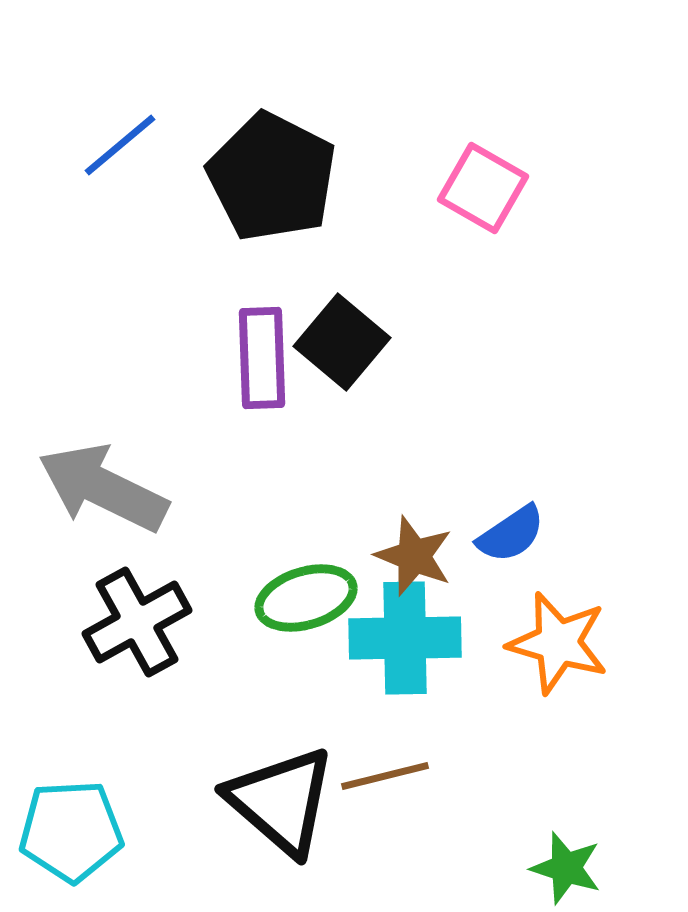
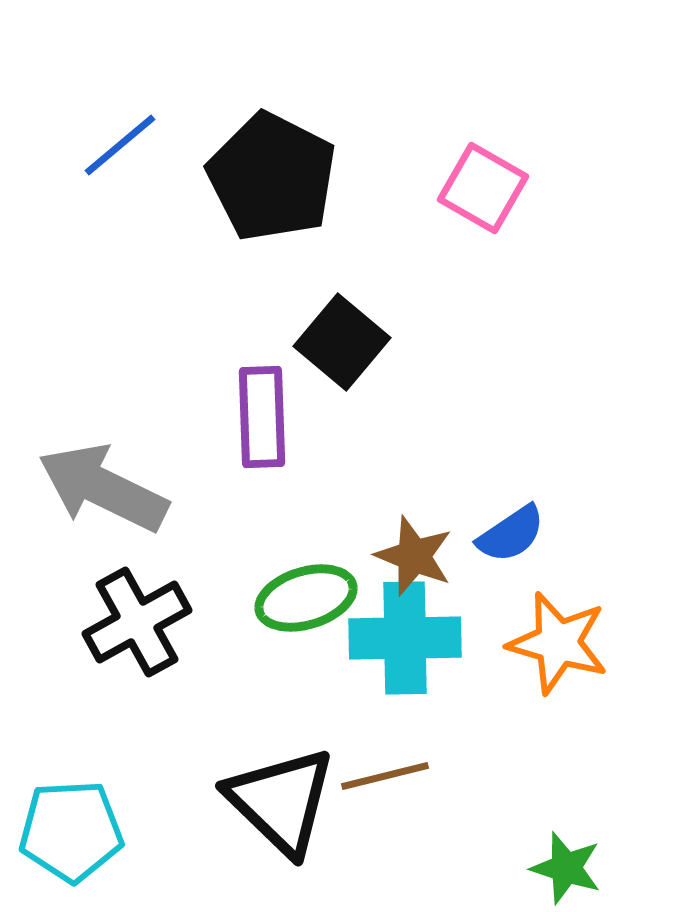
purple rectangle: moved 59 px down
black triangle: rotated 3 degrees clockwise
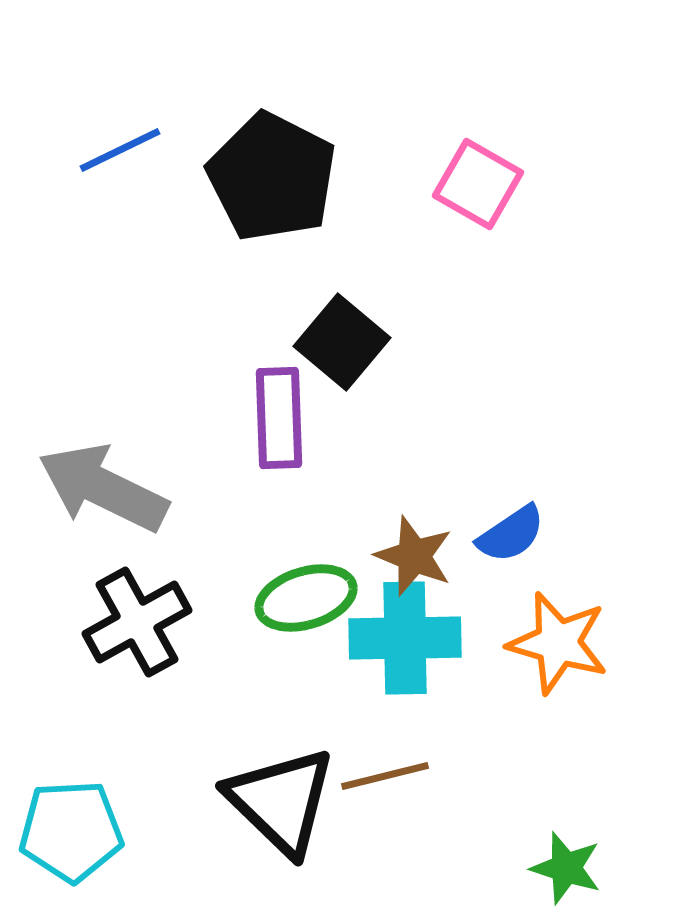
blue line: moved 5 px down; rotated 14 degrees clockwise
pink square: moved 5 px left, 4 px up
purple rectangle: moved 17 px right, 1 px down
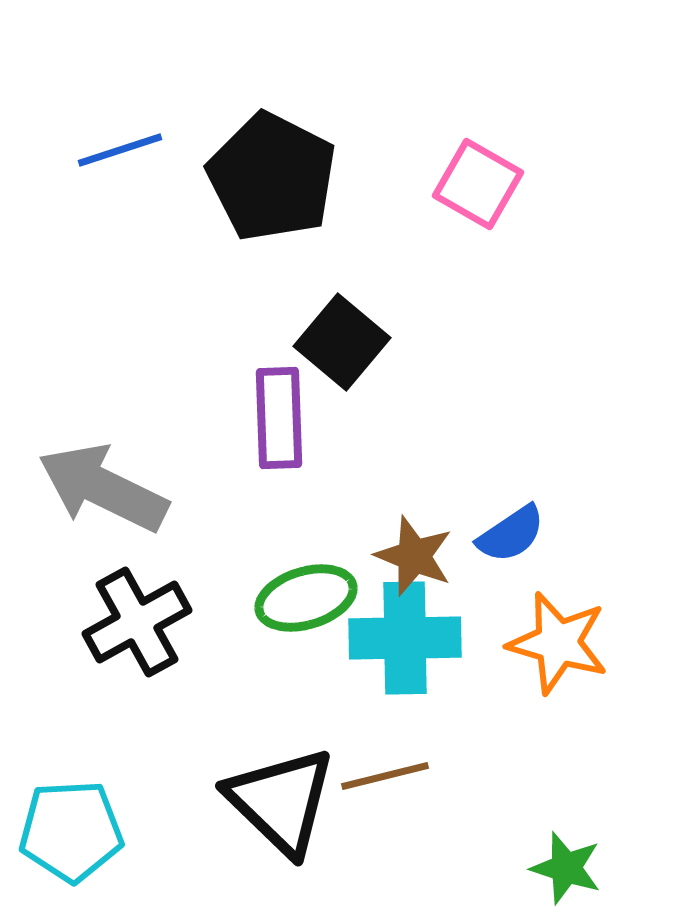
blue line: rotated 8 degrees clockwise
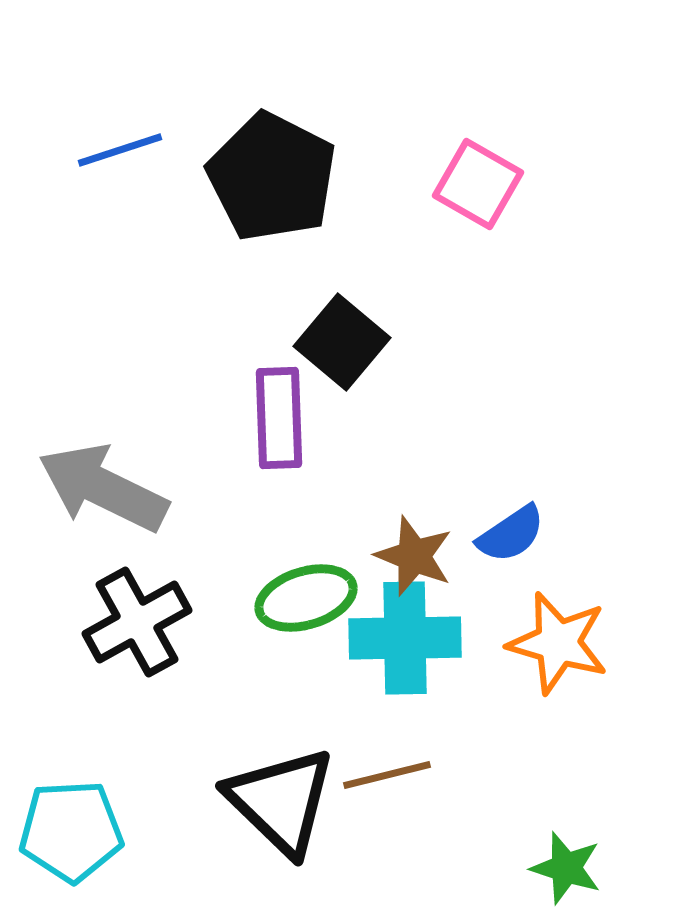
brown line: moved 2 px right, 1 px up
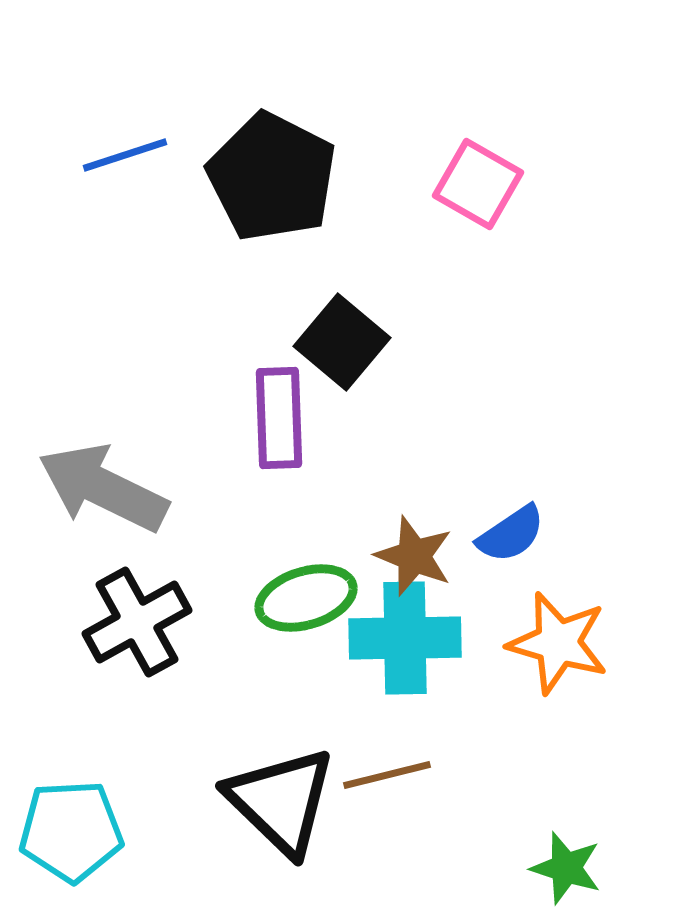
blue line: moved 5 px right, 5 px down
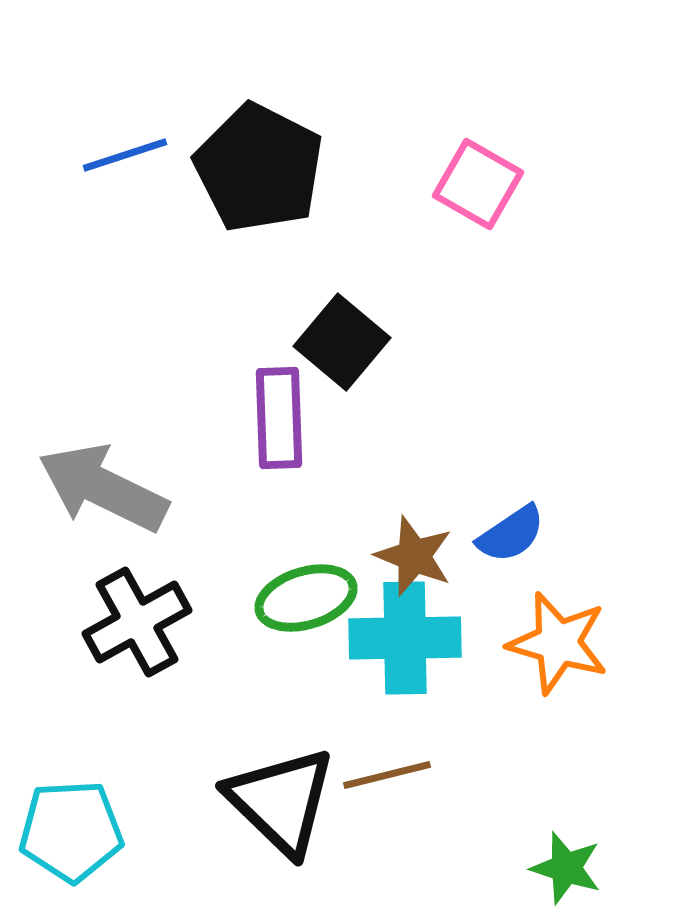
black pentagon: moved 13 px left, 9 px up
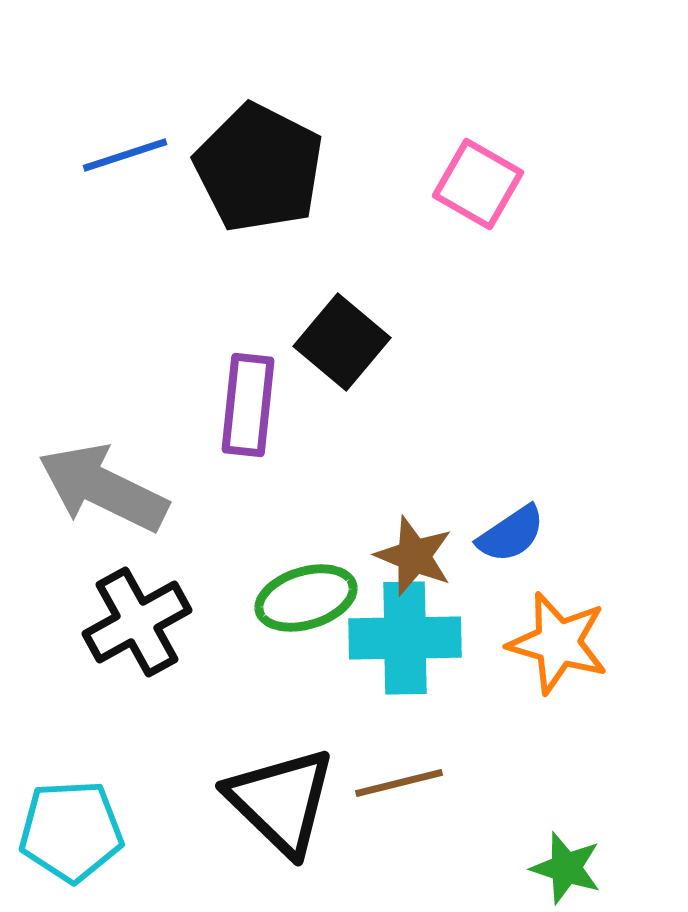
purple rectangle: moved 31 px left, 13 px up; rotated 8 degrees clockwise
brown line: moved 12 px right, 8 px down
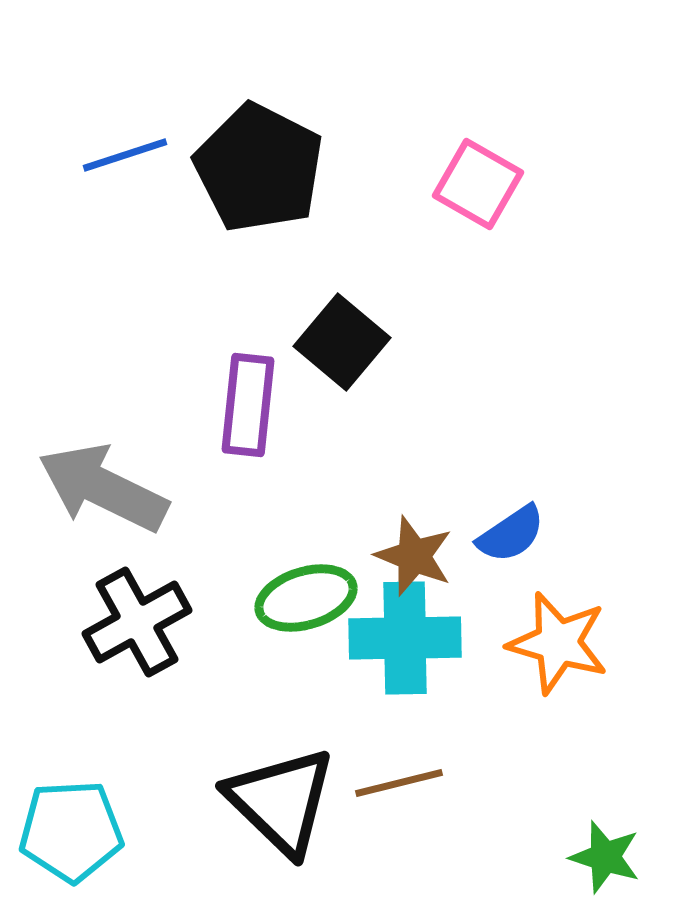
green star: moved 39 px right, 11 px up
